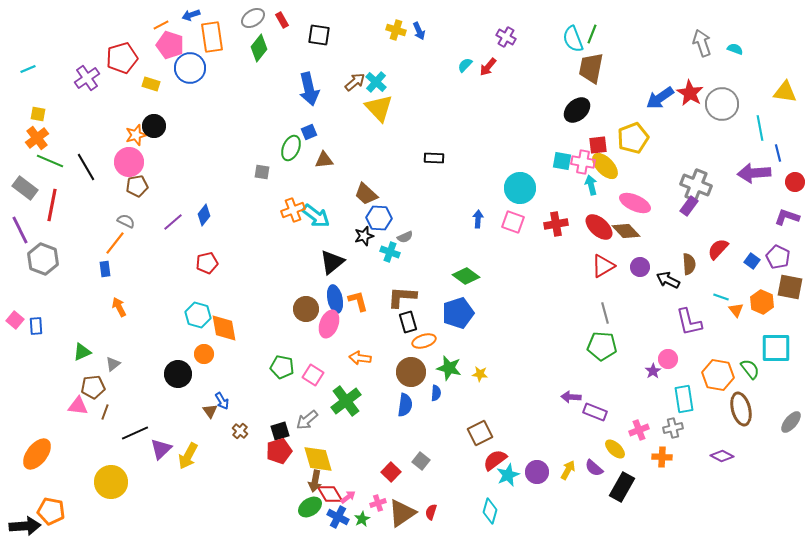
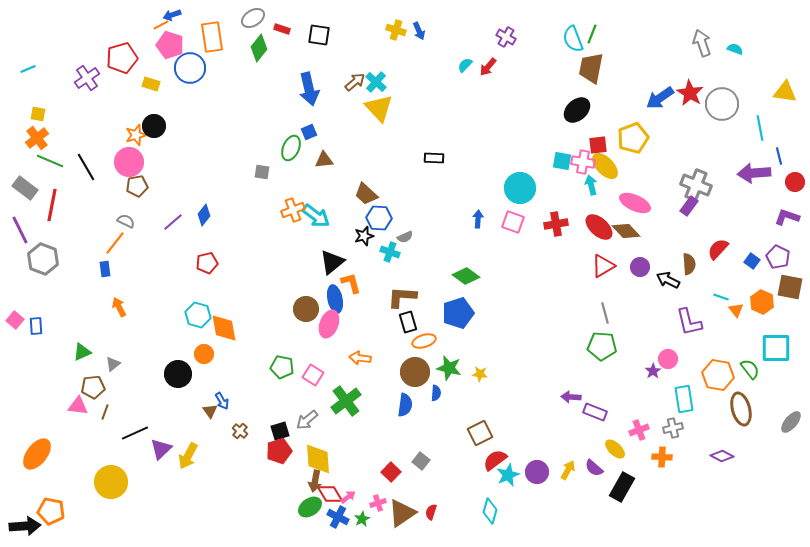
blue arrow at (191, 15): moved 19 px left
red rectangle at (282, 20): moved 9 px down; rotated 42 degrees counterclockwise
blue line at (778, 153): moved 1 px right, 3 px down
orange L-shape at (358, 301): moved 7 px left, 18 px up
brown circle at (411, 372): moved 4 px right
yellow diamond at (318, 459): rotated 12 degrees clockwise
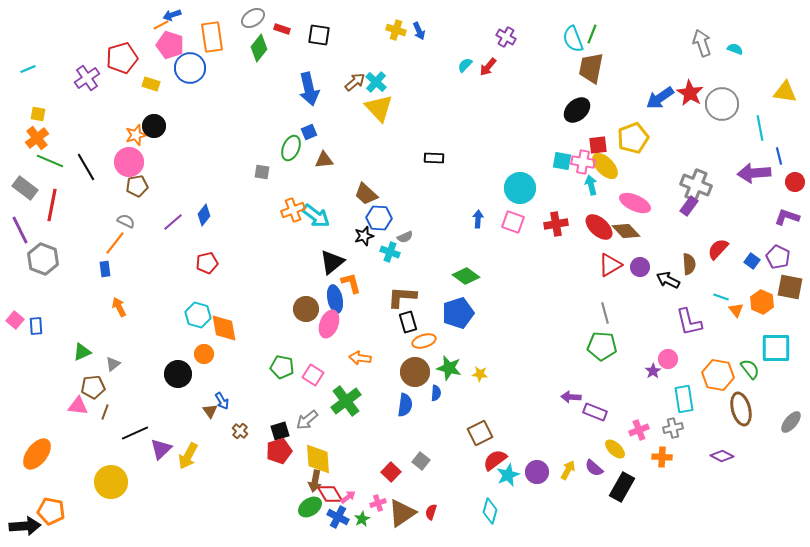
red triangle at (603, 266): moved 7 px right, 1 px up
